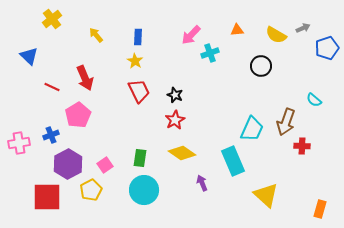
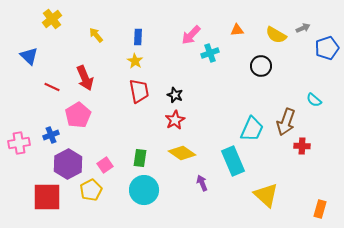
red trapezoid: rotated 15 degrees clockwise
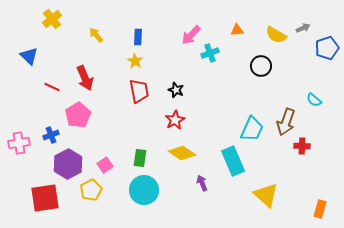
black star: moved 1 px right, 5 px up
red square: moved 2 px left, 1 px down; rotated 8 degrees counterclockwise
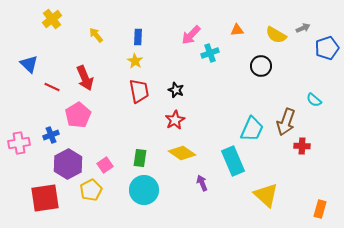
blue triangle: moved 8 px down
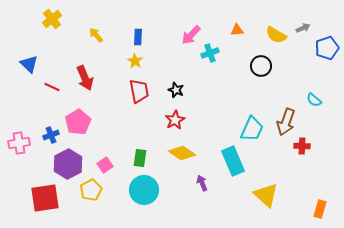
pink pentagon: moved 7 px down
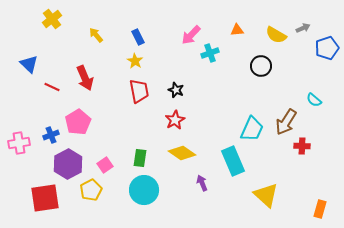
blue rectangle: rotated 28 degrees counterclockwise
brown arrow: rotated 12 degrees clockwise
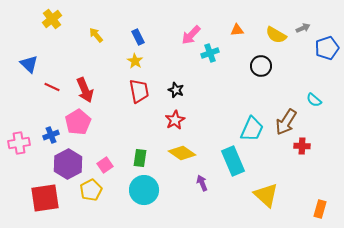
red arrow: moved 12 px down
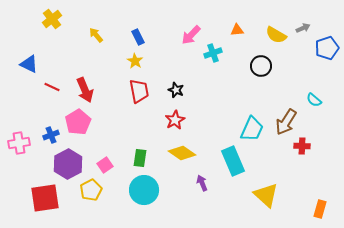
cyan cross: moved 3 px right
blue triangle: rotated 18 degrees counterclockwise
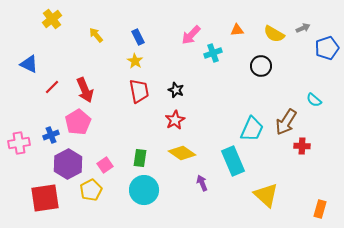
yellow semicircle: moved 2 px left, 1 px up
red line: rotated 70 degrees counterclockwise
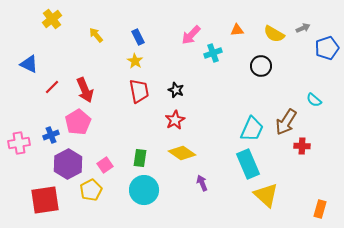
cyan rectangle: moved 15 px right, 3 px down
red square: moved 2 px down
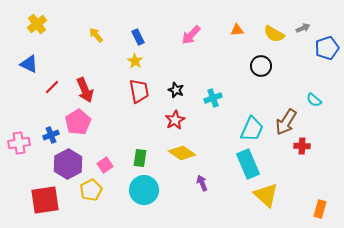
yellow cross: moved 15 px left, 5 px down
cyan cross: moved 45 px down
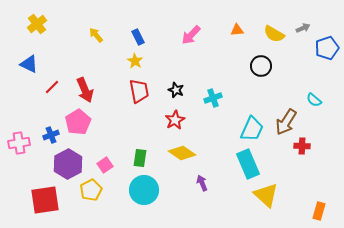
orange rectangle: moved 1 px left, 2 px down
